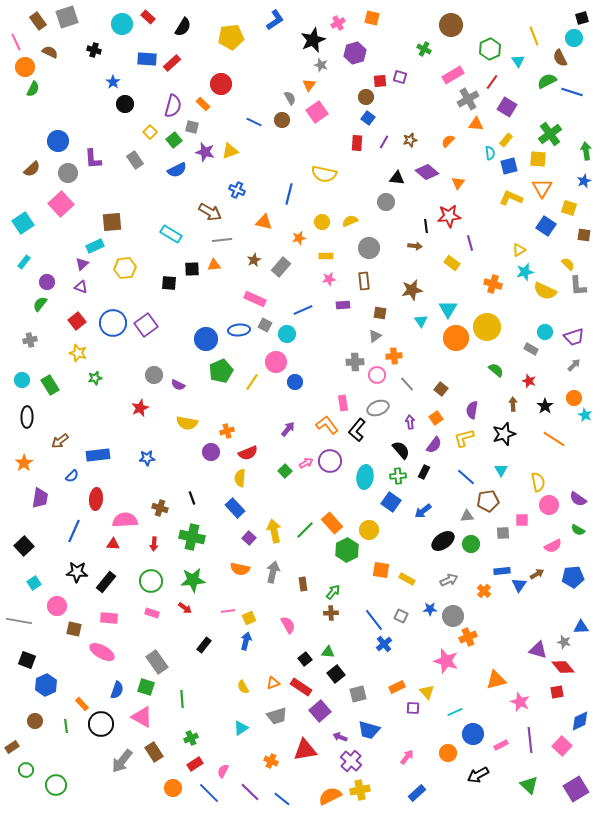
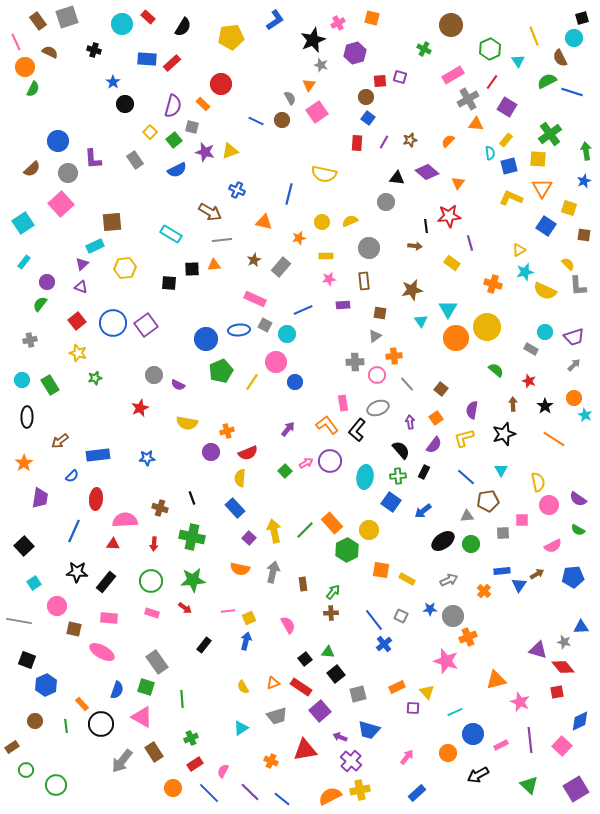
blue line at (254, 122): moved 2 px right, 1 px up
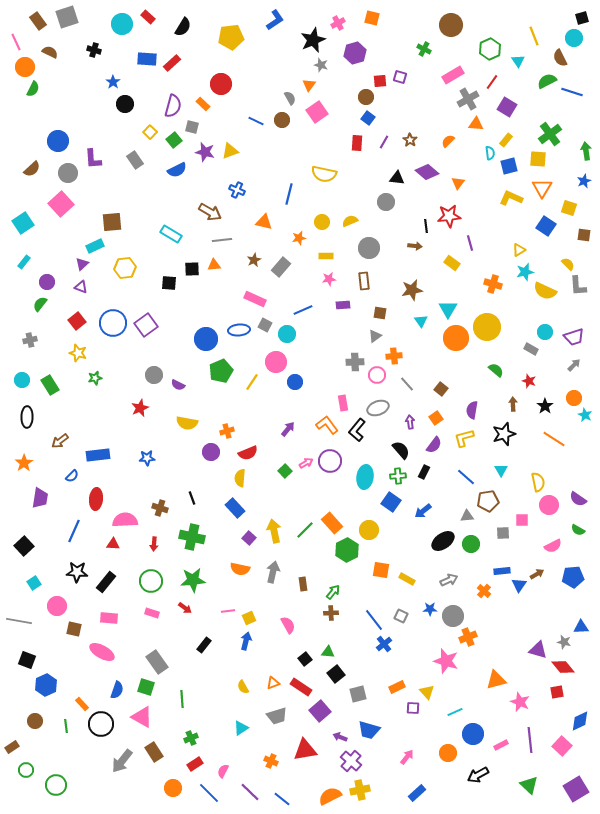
brown star at (410, 140): rotated 24 degrees counterclockwise
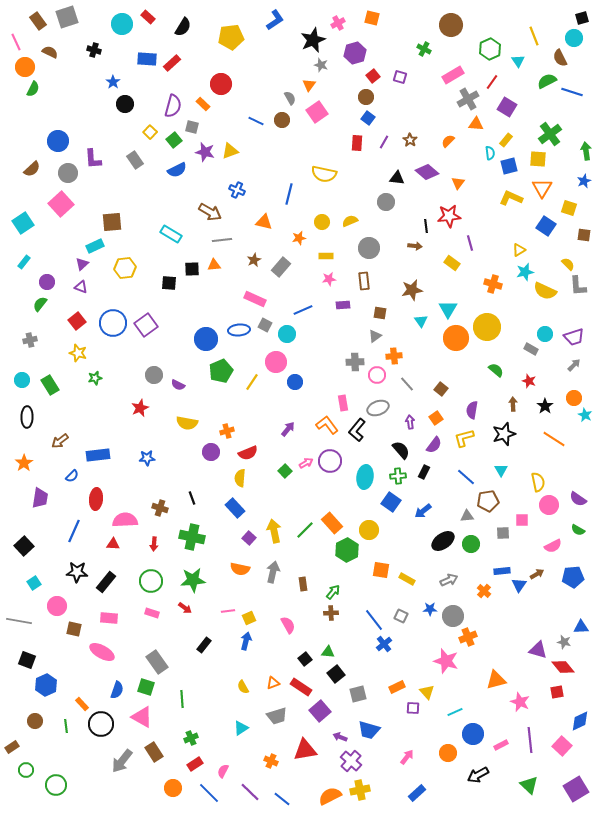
red square at (380, 81): moved 7 px left, 5 px up; rotated 32 degrees counterclockwise
cyan circle at (545, 332): moved 2 px down
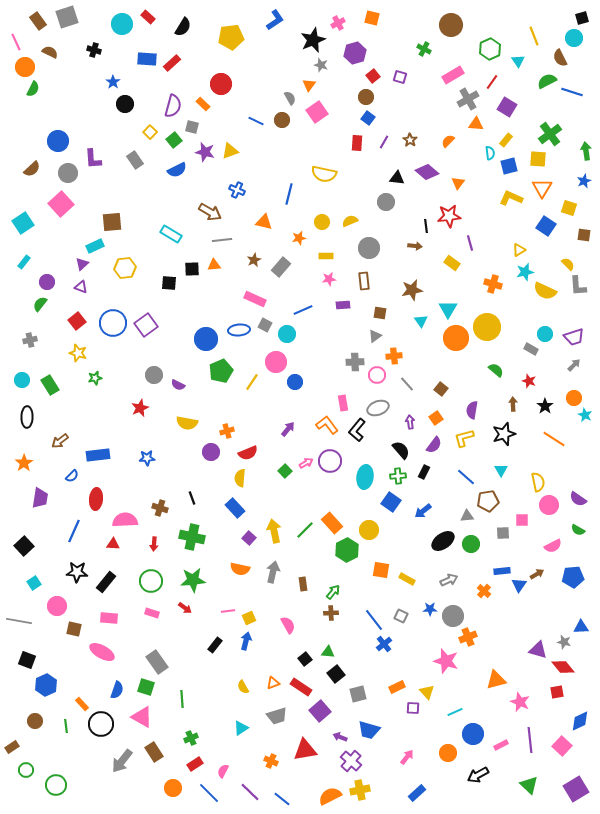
black rectangle at (204, 645): moved 11 px right
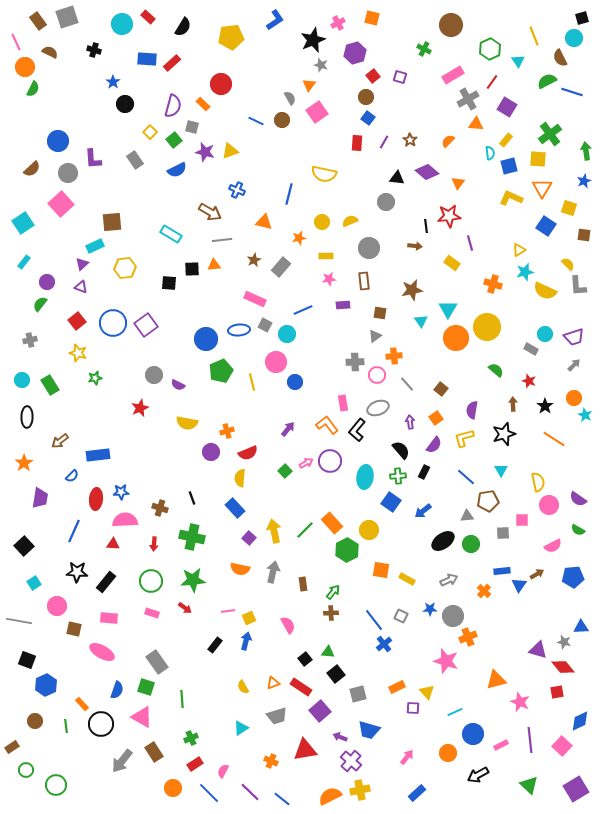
yellow line at (252, 382): rotated 48 degrees counterclockwise
blue star at (147, 458): moved 26 px left, 34 px down
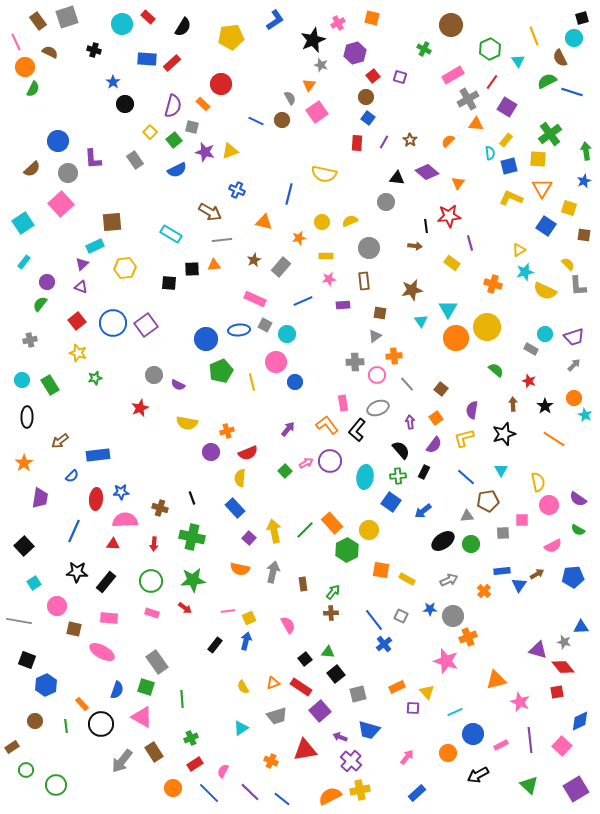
blue line at (303, 310): moved 9 px up
